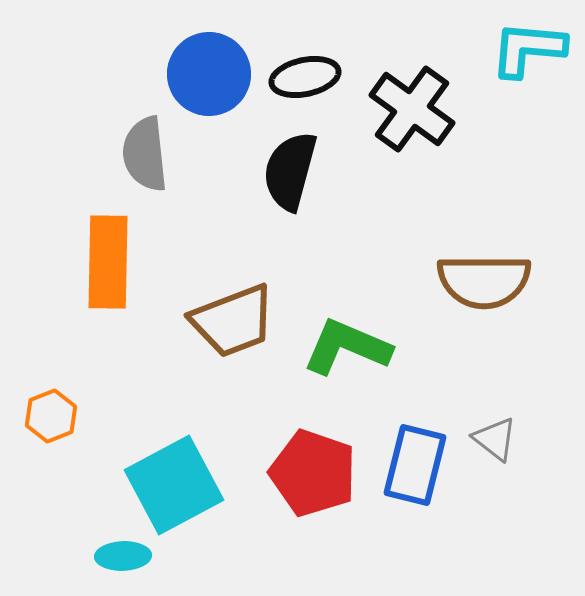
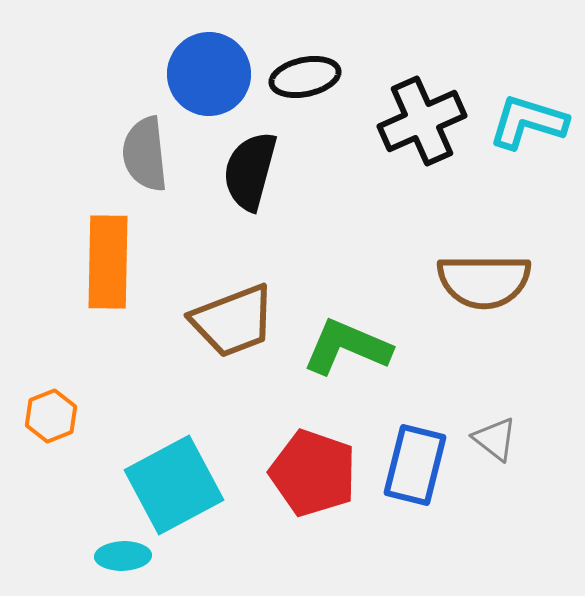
cyan L-shape: moved 73 px down; rotated 12 degrees clockwise
black cross: moved 10 px right, 12 px down; rotated 30 degrees clockwise
black semicircle: moved 40 px left
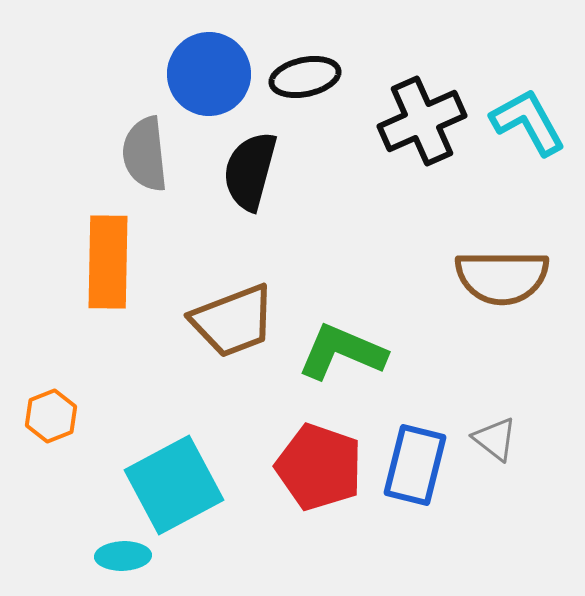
cyan L-shape: rotated 44 degrees clockwise
brown semicircle: moved 18 px right, 4 px up
green L-shape: moved 5 px left, 5 px down
red pentagon: moved 6 px right, 6 px up
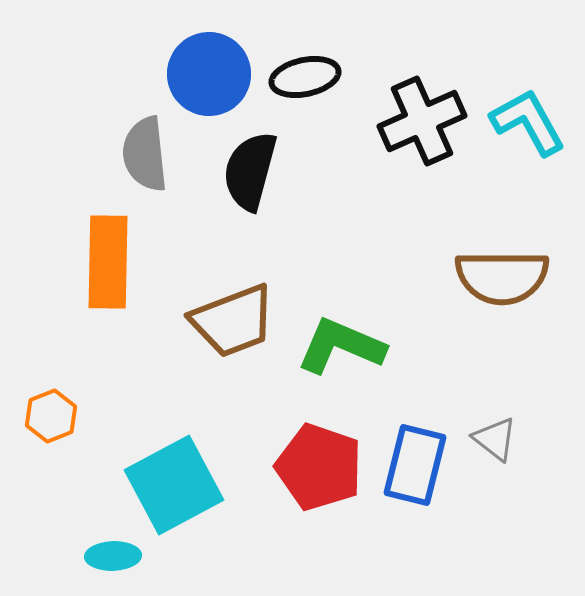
green L-shape: moved 1 px left, 6 px up
cyan ellipse: moved 10 px left
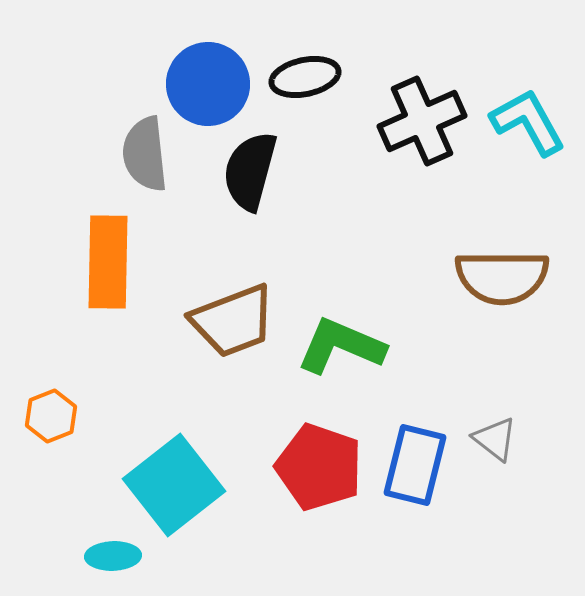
blue circle: moved 1 px left, 10 px down
cyan square: rotated 10 degrees counterclockwise
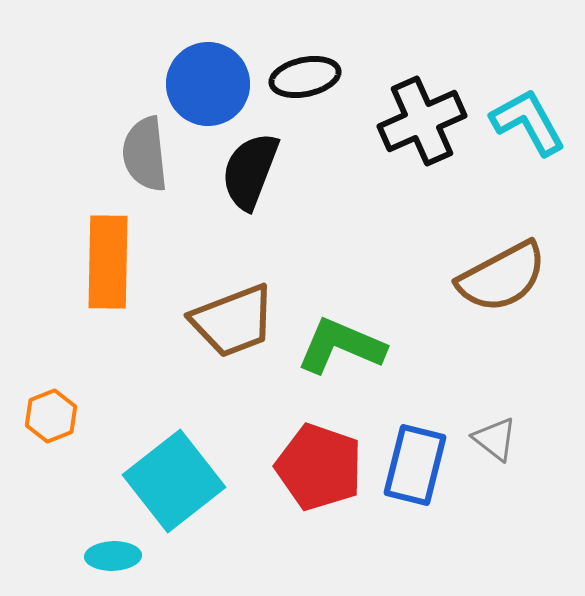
black semicircle: rotated 6 degrees clockwise
brown semicircle: rotated 28 degrees counterclockwise
cyan square: moved 4 px up
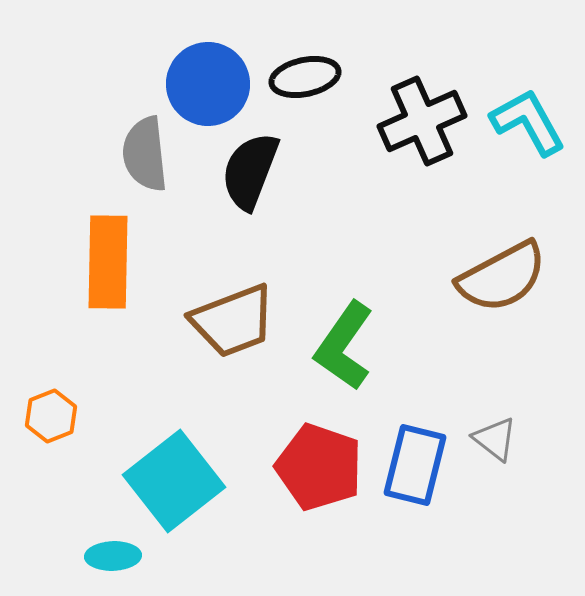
green L-shape: moved 3 px right; rotated 78 degrees counterclockwise
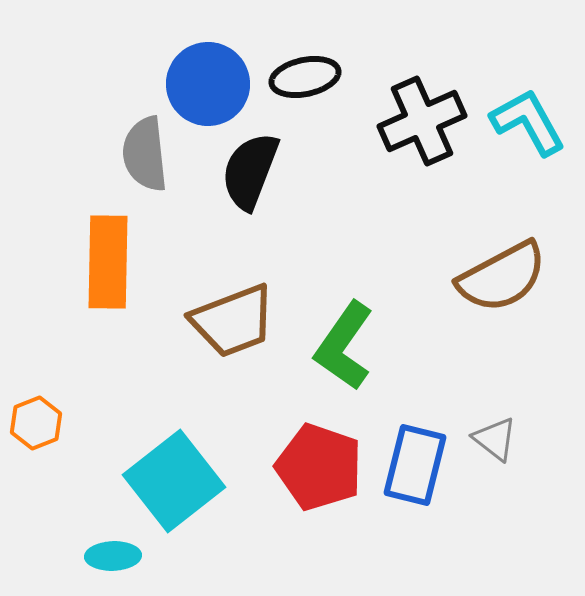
orange hexagon: moved 15 px left, 7 px down
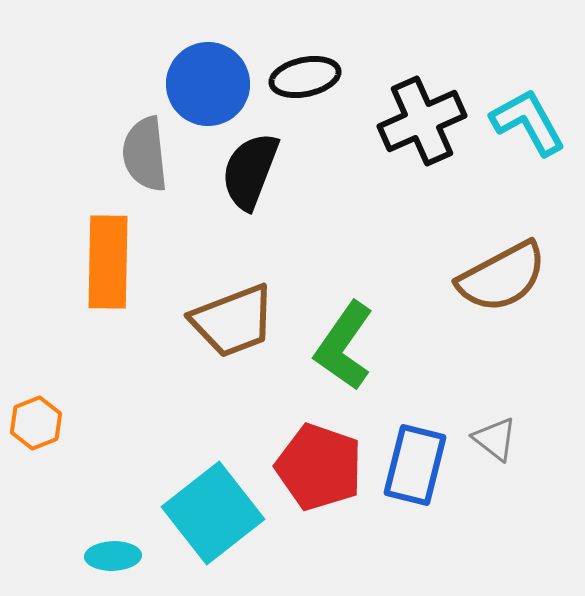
cyan square: moved 39 px right, 32 px down
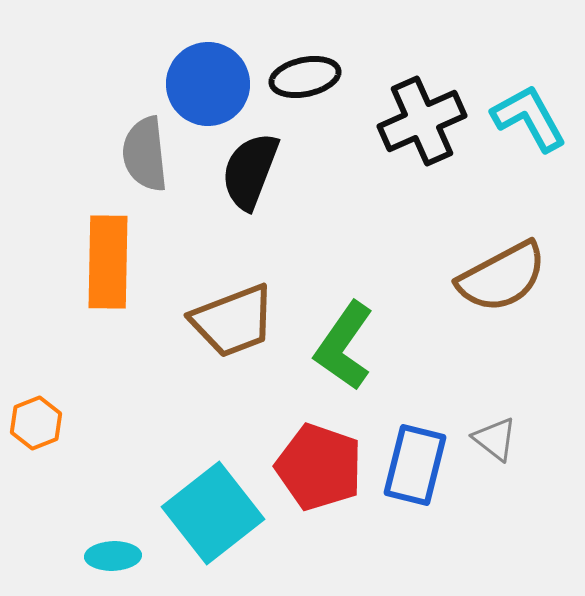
cyan L-shape: moved 1 px right, 4 px up
